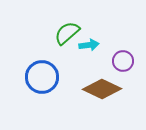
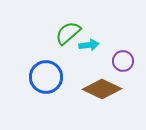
green semicircle: moved 1 px right
blue circle: moved 4 px right
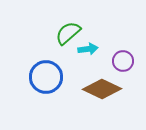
cyan arrow: moved 1 px left, 4 px down
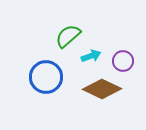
green semicircle: moved 3 px down
cyan arrow: moved 3 px right, 7 px down; rotated 12 degrees counterclockwise
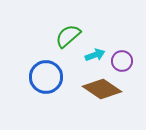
cyan arrow: moved 4 px right, 1 px up
purple circle: moved 1 px left
brown diamond: rotated 9 degrees clockwise
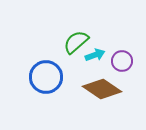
green semicircle: moved 8 px right, 6 px down
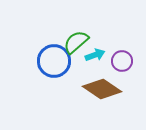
blue circle: moved 8 px right, 16 px up
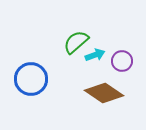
blue circle: moved 23 px left, 18 px down
brown diamond: moved 2 px right, 4 px down
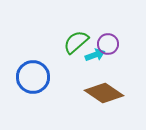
purple circle: moved 14 px left, 17 px up
blue circle: moved 2 px right, 2 px up
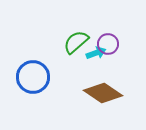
cyan arrow: moved 1 px right, 2 px up
brown diamond: moved 1 px left
